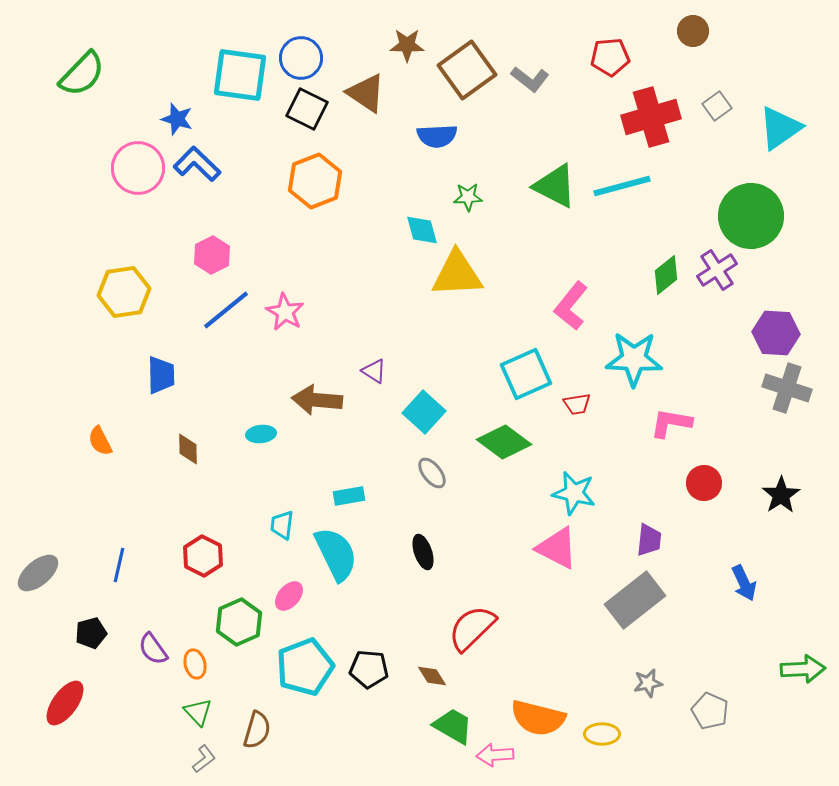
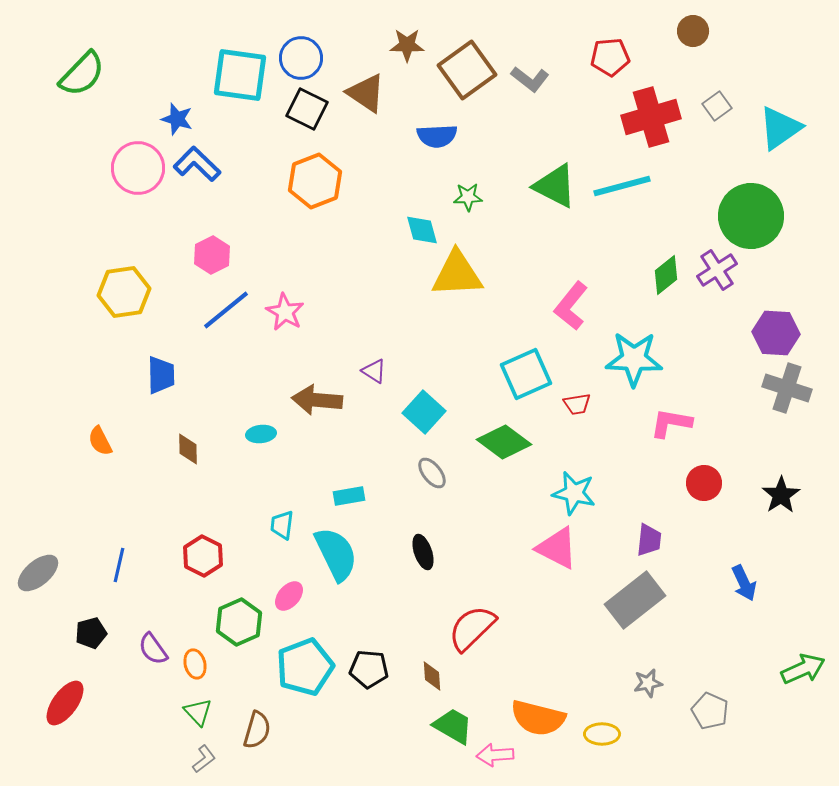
green arrow at (803, 669): rotated 21 degrees counterclockwise
brown diamond at (432, 676): rotated 28 degrees clockwise
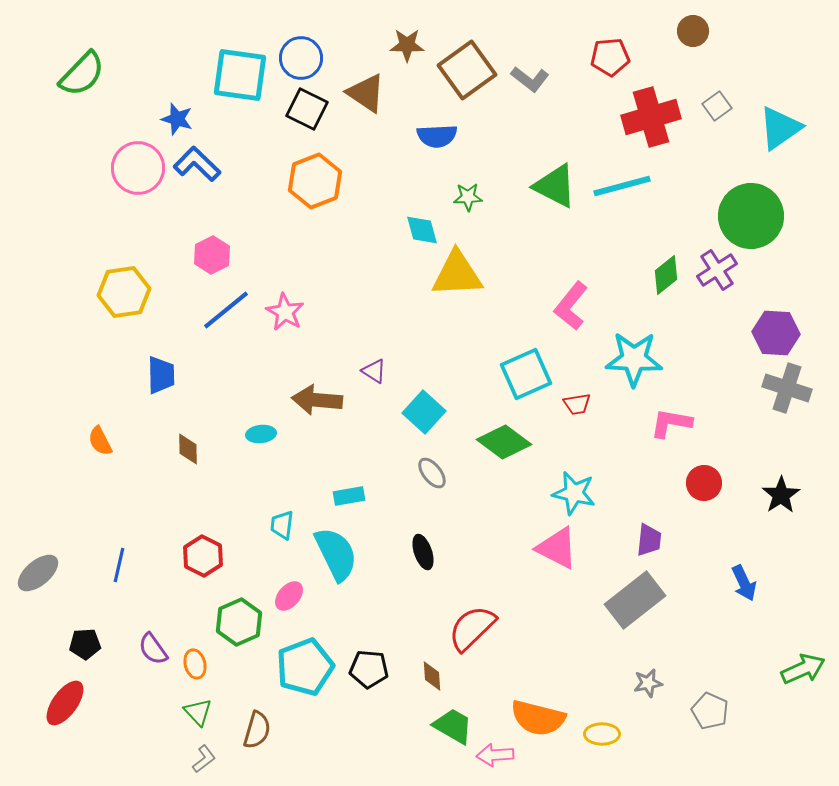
black pentagon at (91, 633): moved 6 px left, 11 px down; rotated 12 degrees clockwise
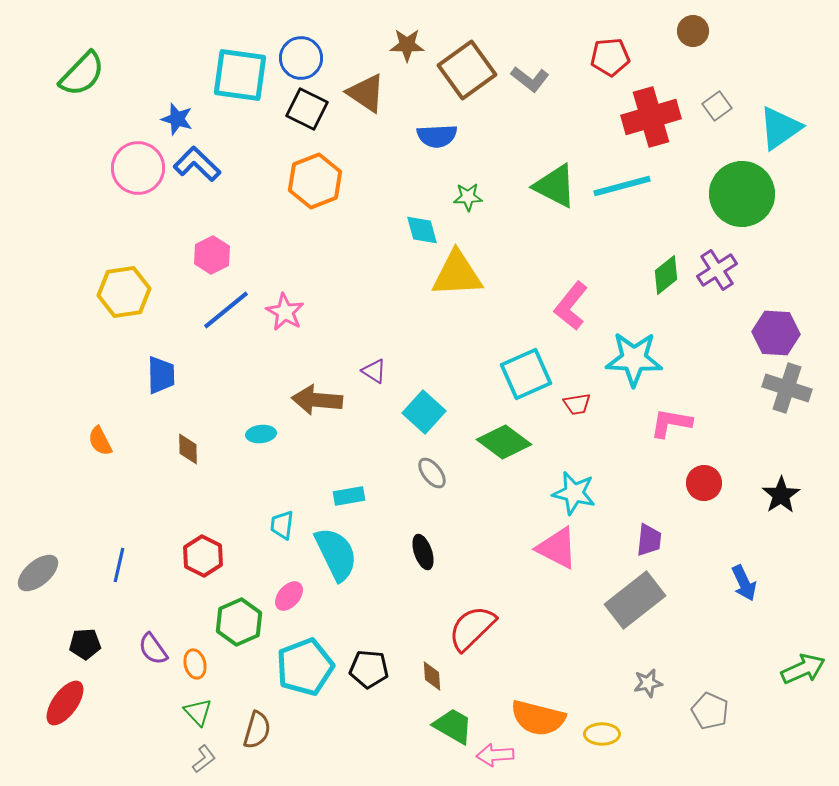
green circle at (751, 216): moved 9 px left, 22 px up
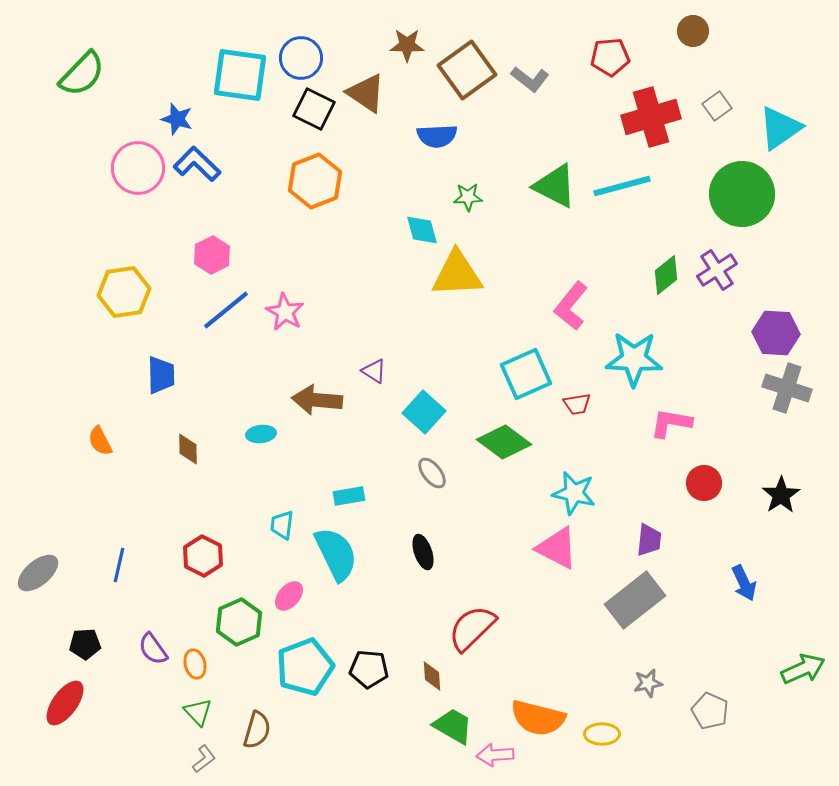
black square at (307, 109): moved 7 px right
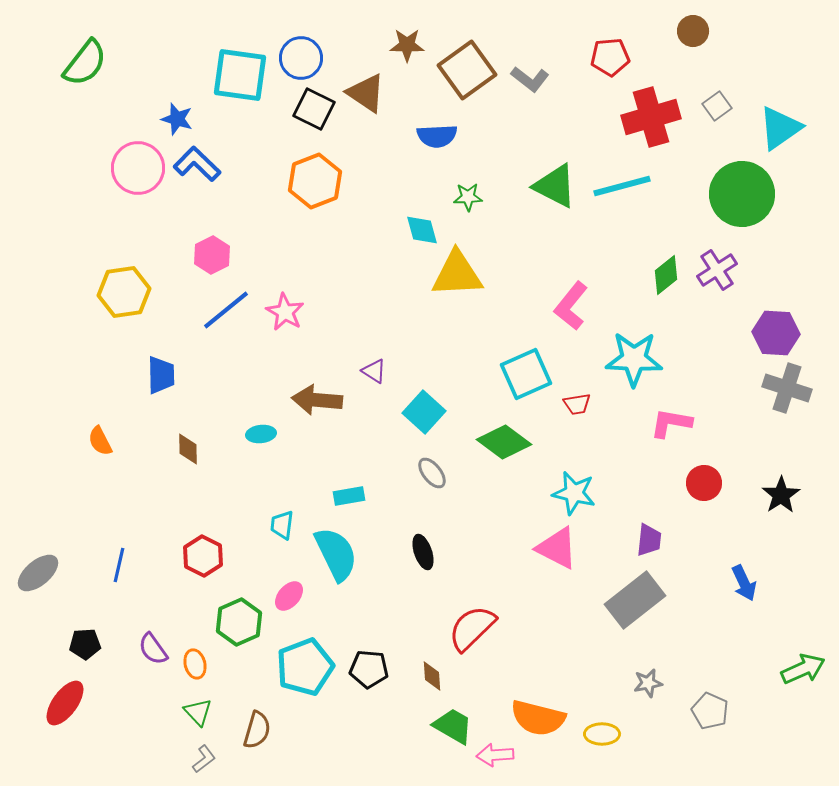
green semicircle at (82, 74): moved 3 px right, 11 px up; rotated 6 degrees counterclockwise
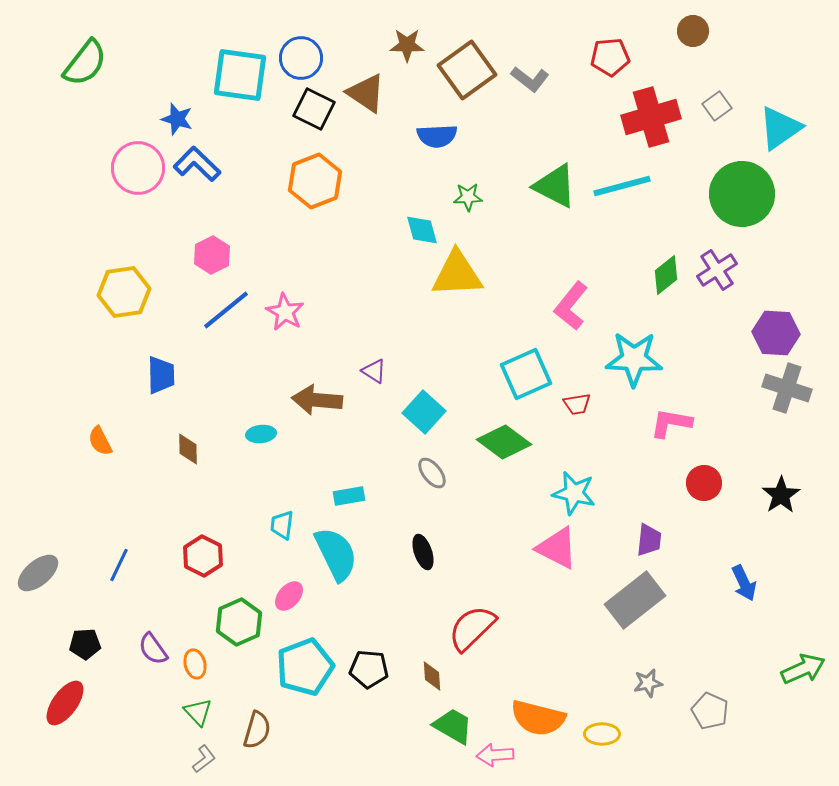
blue line at (119, 565): rotated 12 degrees clockwise
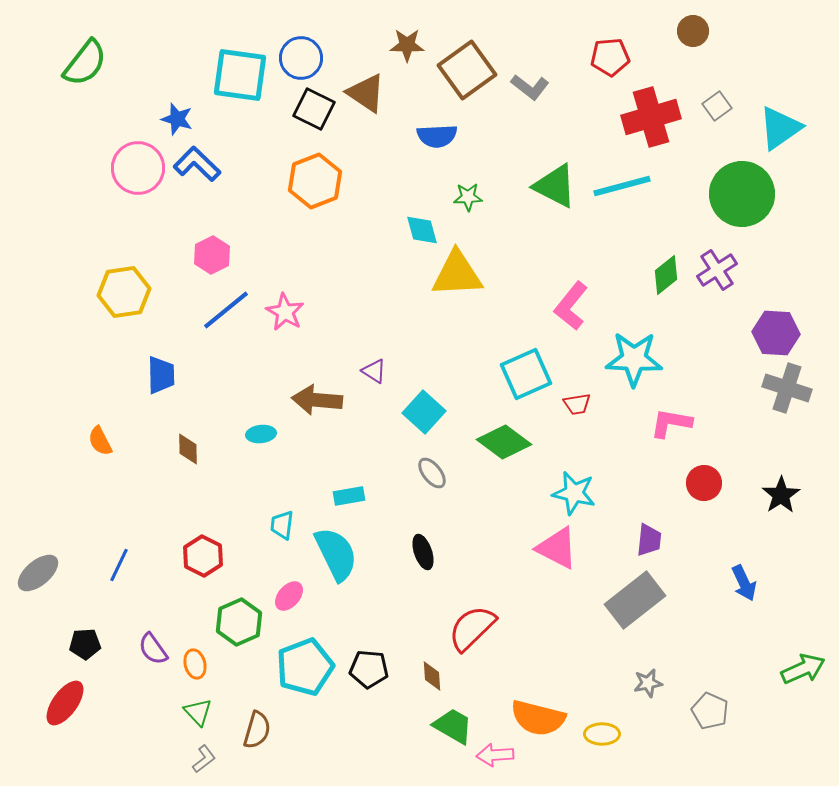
gray L-shape at (530, 79): moved 8 px down
